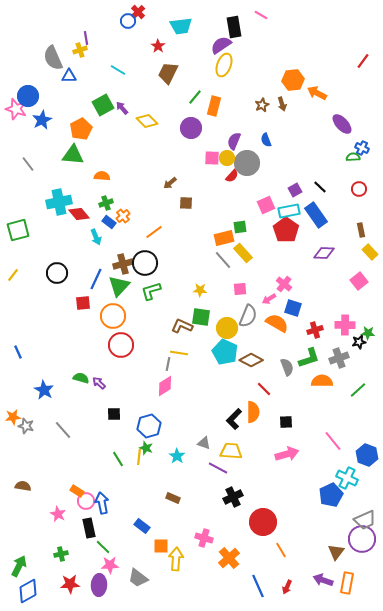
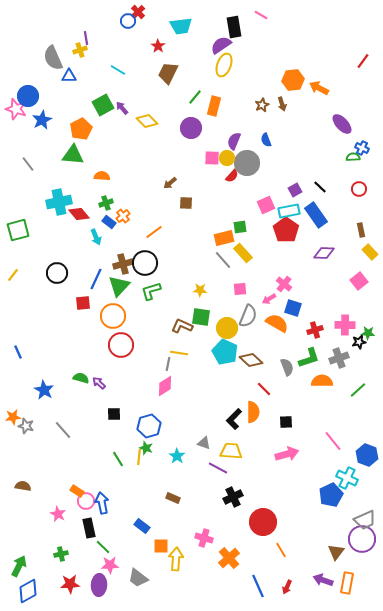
orange arrow at (317, 93): moved 2 px right, 5 px up
brown diamond at (251, 360): rotated 15 degrees clockwise
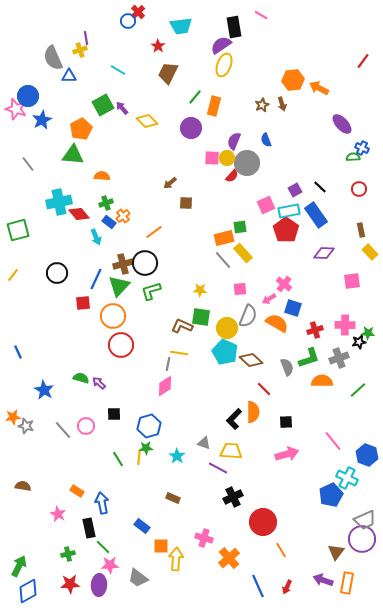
pink square at (359, 281): moved 7 px left; rotated 30 degrees clockwise
green star at (146, 448): rotated 24 degrees counterclockwise
pink circle at (86, 501): moved 75 px up
green cross at (61, 554): moved 7 px right
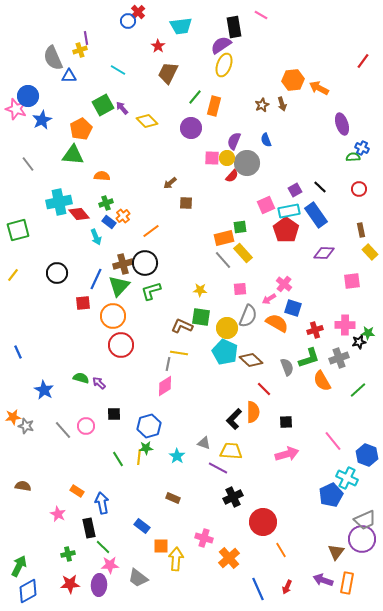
purple ellipse at (342, 124): rotated 25 degrees clockwise
orange line at (154, 232): moved 3 px left, 1 px up
orange semicircle at (322, 381): rotated 120 degrees counterclockwise
blue line at (258, 586): moved 3 px down
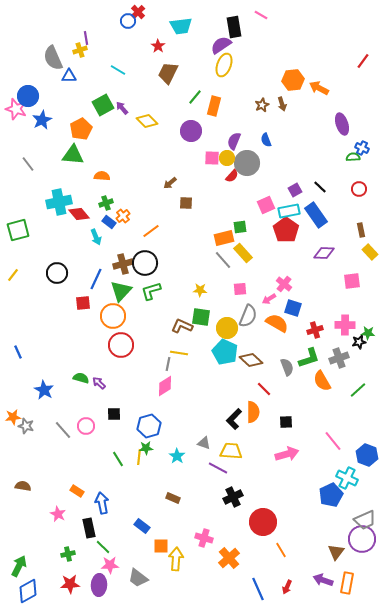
purple circle at (191, 128): moved 3 px down
green triangle at (119, 286): moved 2 px right, 5 px down
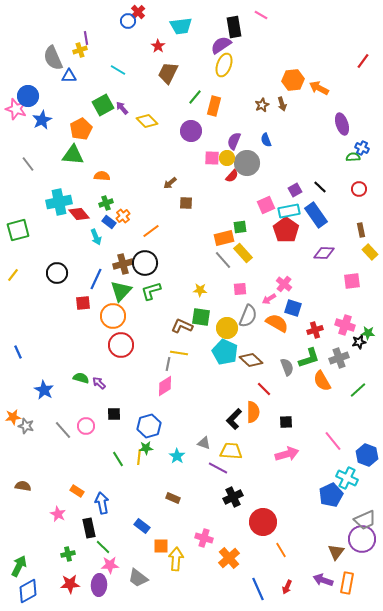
pink cross at (345, 325): rotated 18 degrees clockwise
